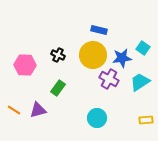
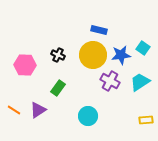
blue star: moved 1 px left, 3 px up
purple cross: moved 1 px right, 2 px down
purple triangle: rotated 18 degrees counterclockwise
cyan circle: moved 9 px left, 2 px up
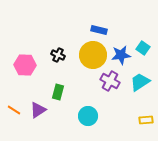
green rectangle: moved 4 px down; rotated 21 degrees counterclockwise
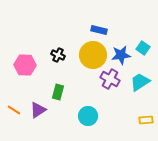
purple cross: moved 2 px up
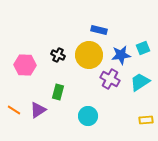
cyan square: rotated 32 degrees clockwise
yellow circle: moved 4 px left
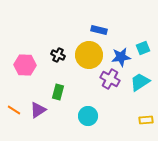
blue star: moved 2 px down
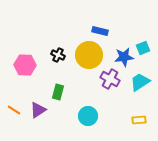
blue rectangle: moved 1 px right, 1 px down
blue star: moved 3 px right
yellow rectangle: moved 7 px left
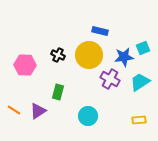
purple triangle: moved 1 px down
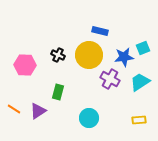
orange line: moved 1 px up
cyan circle: moved 1 px right, 2 px down
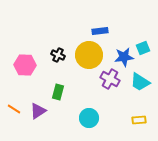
blue rectangle: rotated 21 degrees counterclockwise
cyan trapezoid: rotated 115 degrees counterclockwise
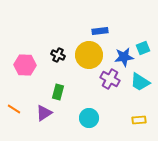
purple triangle: moved 6 px right, 2 px down
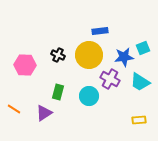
cyan circle: moved 22 px up
